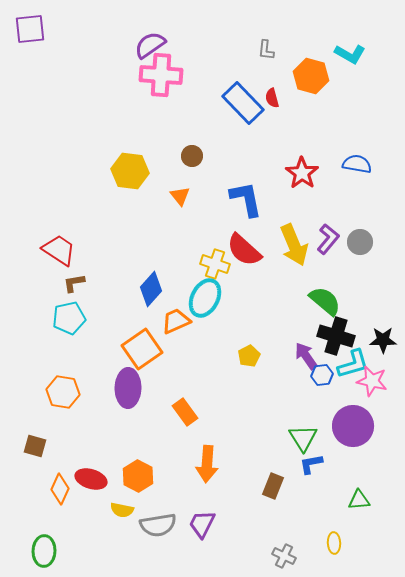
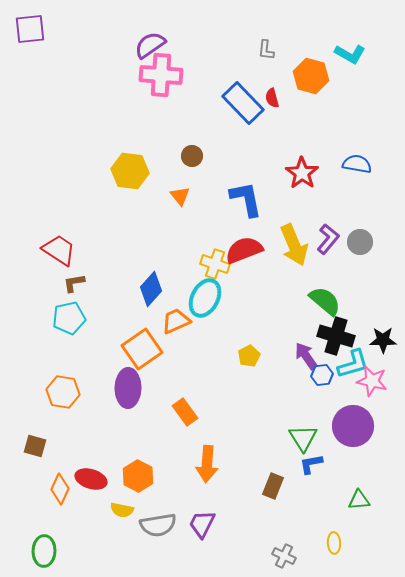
red semicircle at (244, 250): rotated 117 degrees clockwise
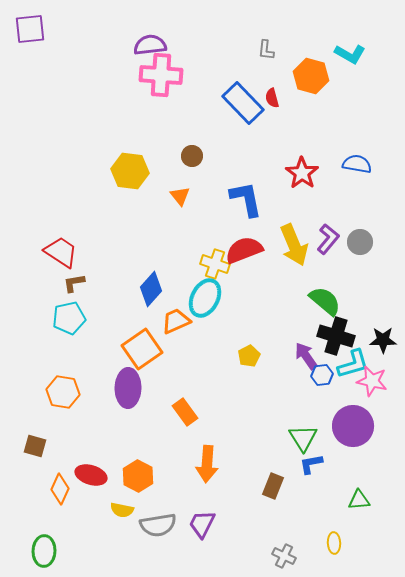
purple semicircle at (150, 45): rotated 28 degrees clockwise
red trapezoid at (59, 250): moved 2 px right, 2 px down
red ellipse at (91, 479): moved 4 px up
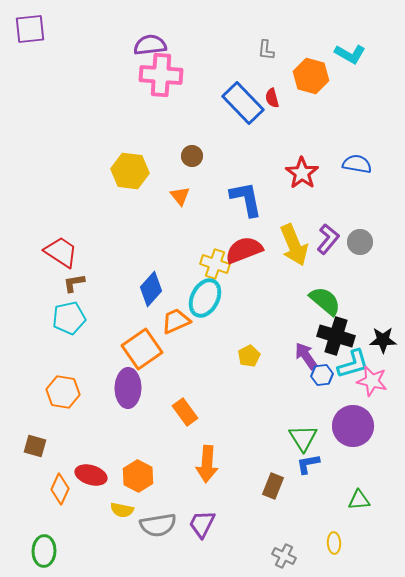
blue L-shape at (311, 464): moved 3 px left
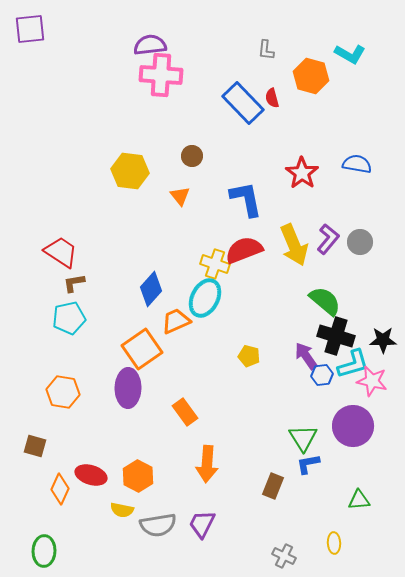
yellow pentagon at (249, 356): rotated 30 degrees counterclockwise
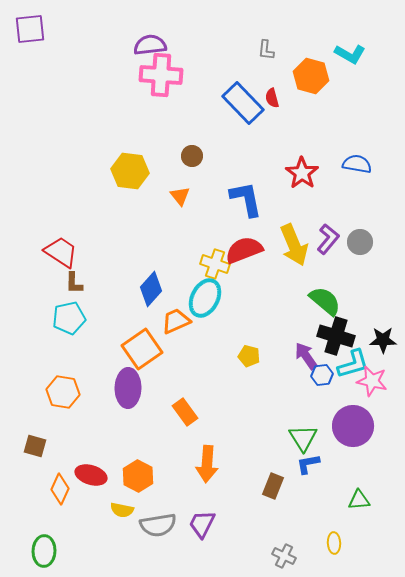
brown L-shape at (74, 283): rotated 80 degrees counterclockwise
